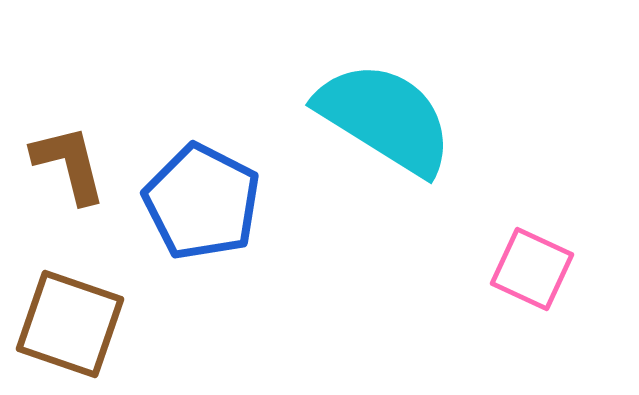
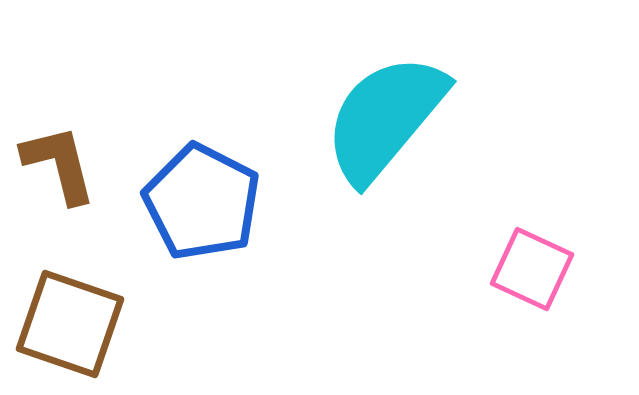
cyan semicircle: rotated 82 degrees counterclockwise
brown L-shape: moved 10 px left
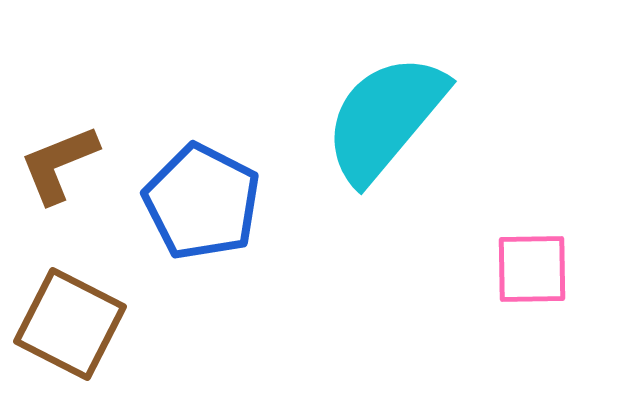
brown L-shape: rotated 98 degrees counterclockwise
pink square: rotated 26 degrees counterclockwise
brown square: rotated 8 degrees clockwise
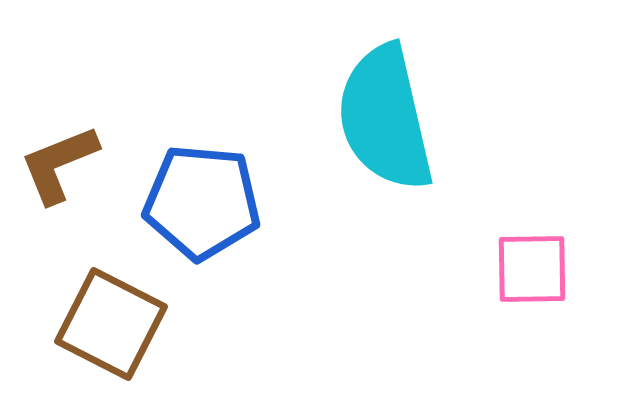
cyan semicircle: rotated 53 degrees counterclockwise
blue pentagon: rotated 22 degrees counterclockwise
brown square: moved 41 px right
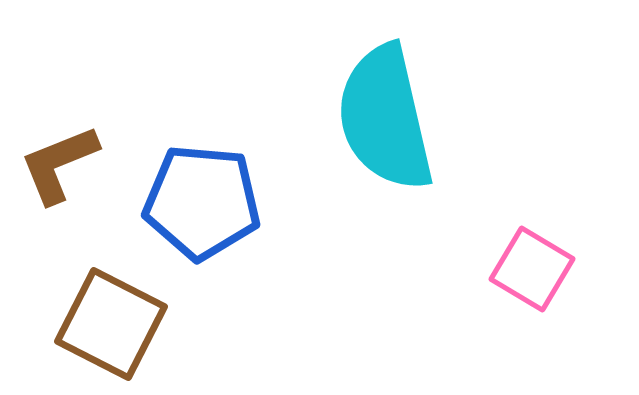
pink square: rotated 32 degrees clockwise
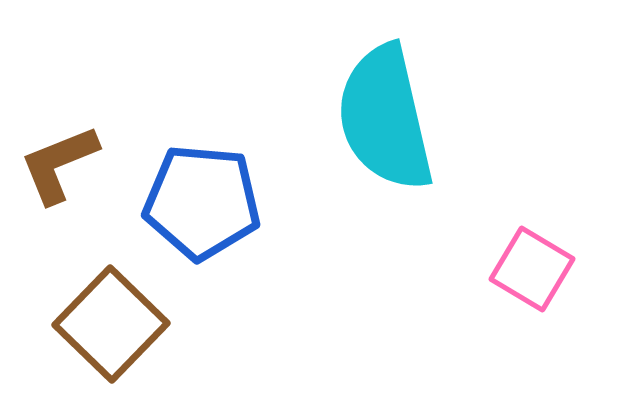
brown square: rotated 17 degrees clockwise
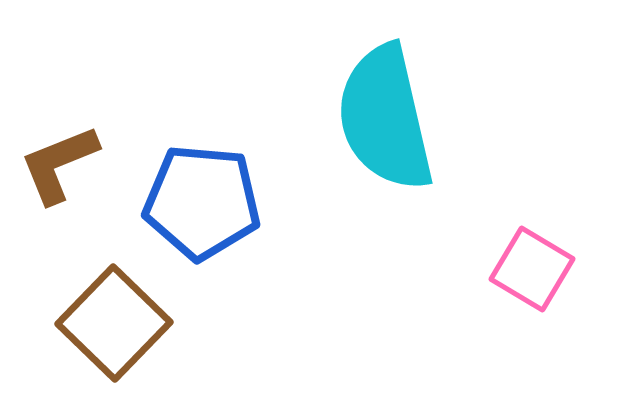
brown square: moved 3 px right, 1 px up
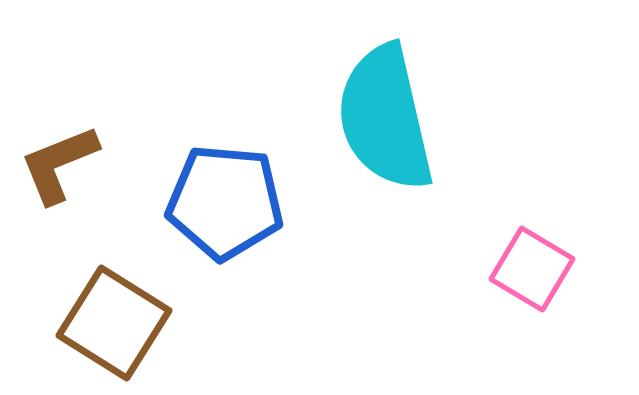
blue pentagon: moved 23 px right
brown square: rotated 12 degrees counterclockwise
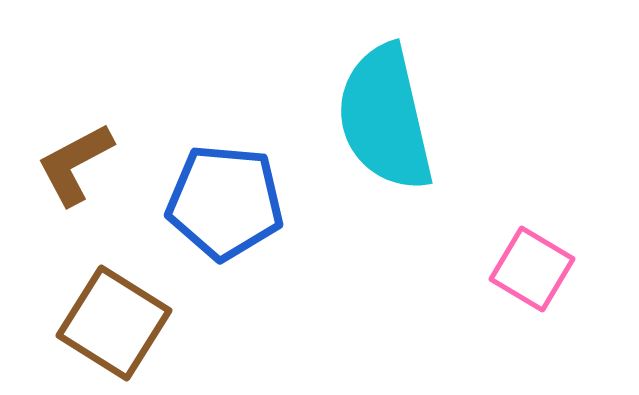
brown L-shape: moved 16 px right; rotated 6 degrees counterclockwise
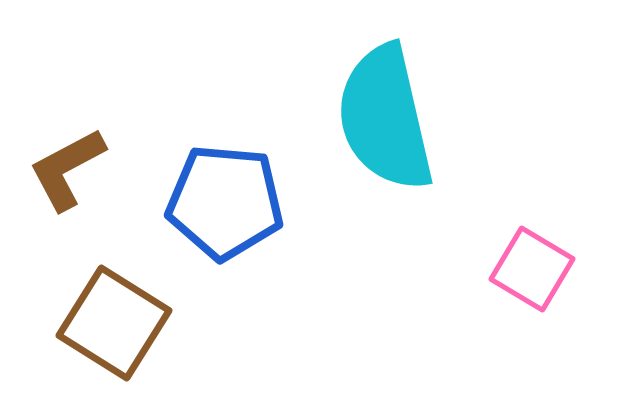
brown L-shape: moved 8 px left, 5 px down
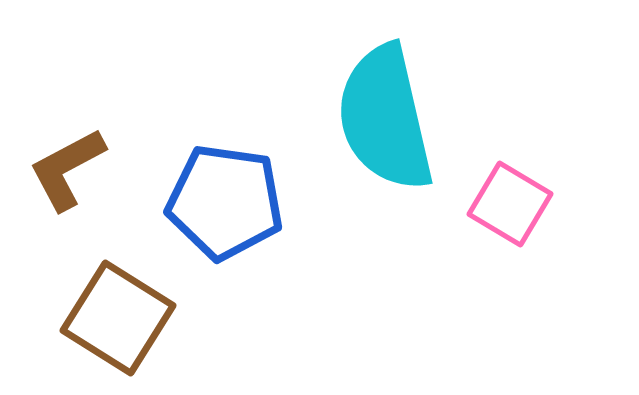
blue pentagon: rotated 3 degrees clockwise
pink square: moved 22 px left, 65 px up
brown square: moved 4 px right, 5 px up
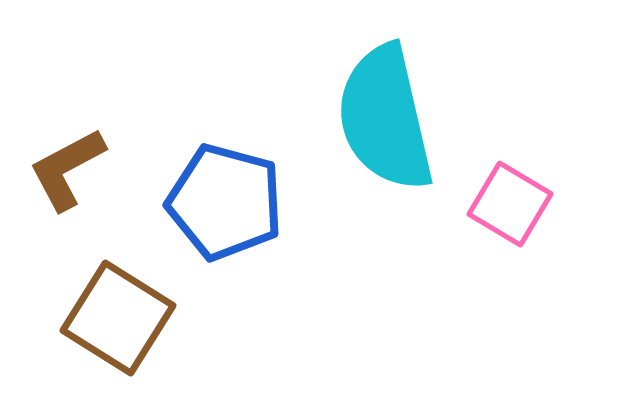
blue pentagon: rotated 7 degrees clockwise
